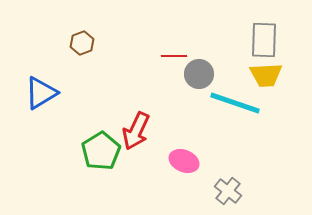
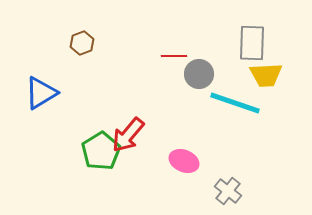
gray rectangle: moved 12 px left, 3 px down
red arrow: moved 8 px left, 4 px down; rotated 15 degrees clockwise
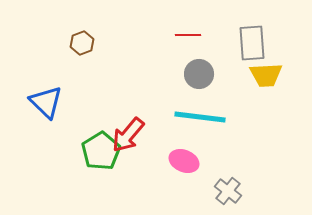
gray rectangle: rotated 6 degrees counterclockwise
red line: moved 14 px right, 21 px up
blue triangle: moved 5 px right, 9 px down; rotated 45 degrees counterclockwise
cyan line: moved 35 px left, 14 px down; rotated 12 degrees counterclockwise
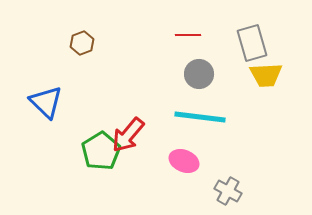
gray rectangle: rotated 12 degrees counterclockwise
gray cross: rotated 8 degrees counterclockwise
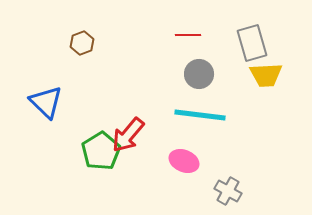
cyan line: moved 2 px up
